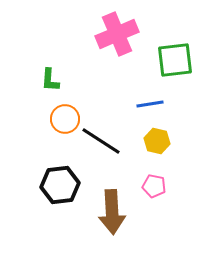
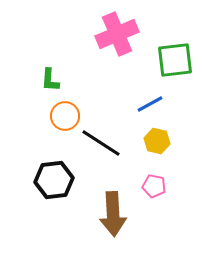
blue line: rotated 20 degrees counterclockwise
orange circle: moved 3 px up
black line: moved 2 px down
black hexagon: moved 6 px left, 5 px up
brown arrow: moved 1 px right, 2 px down
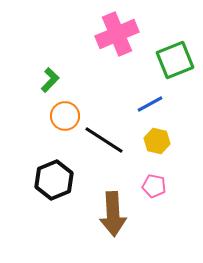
green square: rotated 15 degrees counterclockwise
green L-shape: rotated 140 degrees counterclockwise
black line: moved 3 px right, 3 px up
black hexagon: rotated 15 degrees counterclockwise
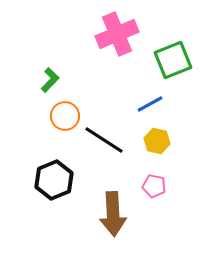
green square: moved 2 px left
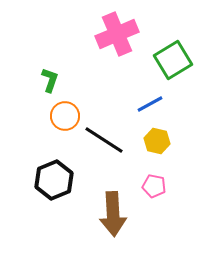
green square: rotated 9 degrees counterclockwise
green L-shape: rotated 25 degrees counterclockwise
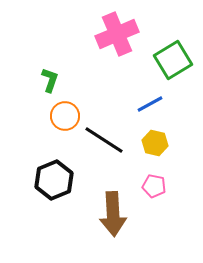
yellow hexagon: moved 2 px left, 2 px down
